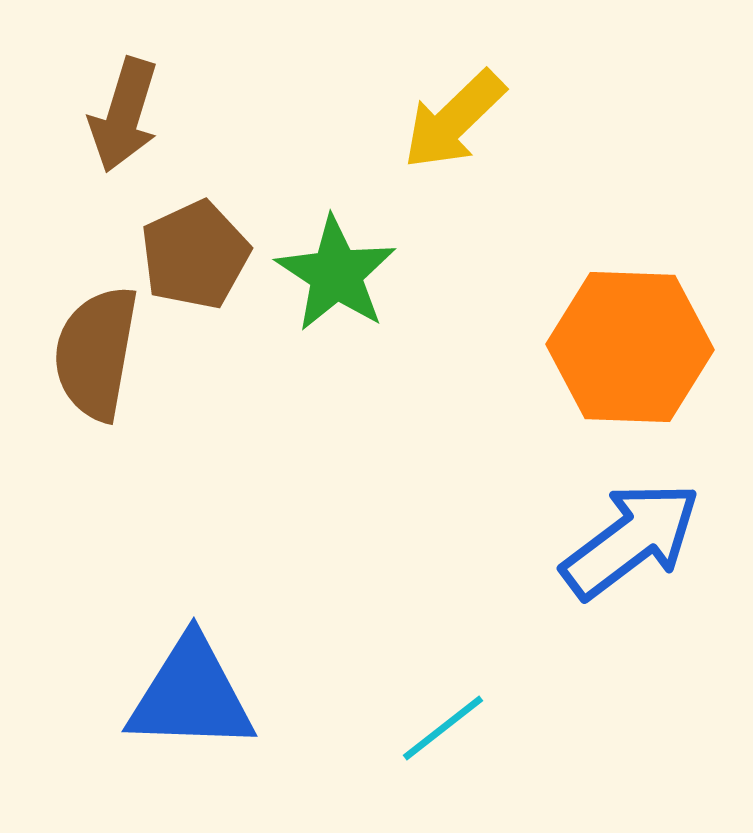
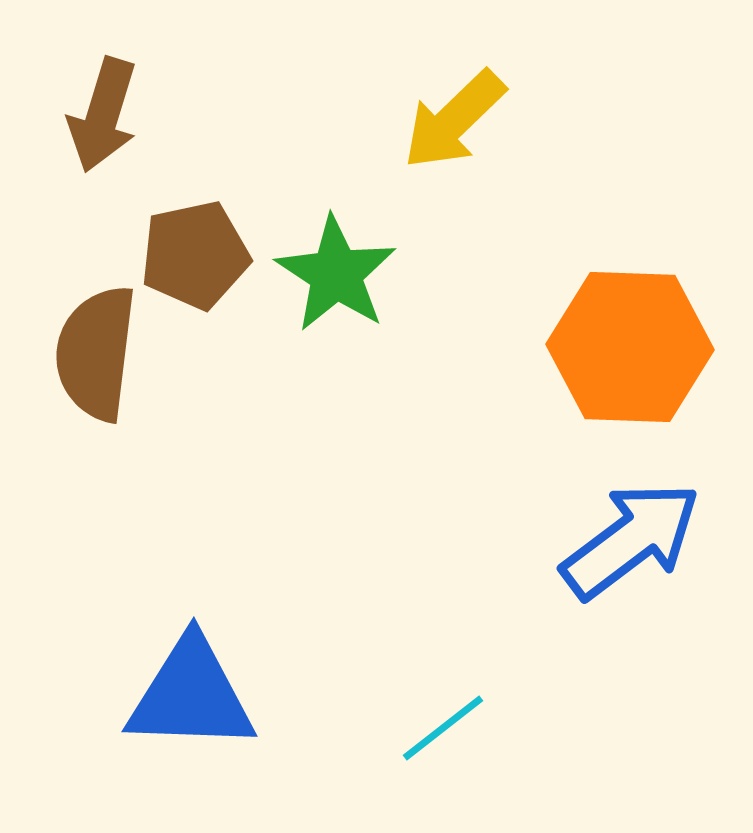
brown arrow: moved 21 px left
brown pentagon: rotated 13 degrees clockwise
brown semicircle: rotated 3 degrees counterclockwise
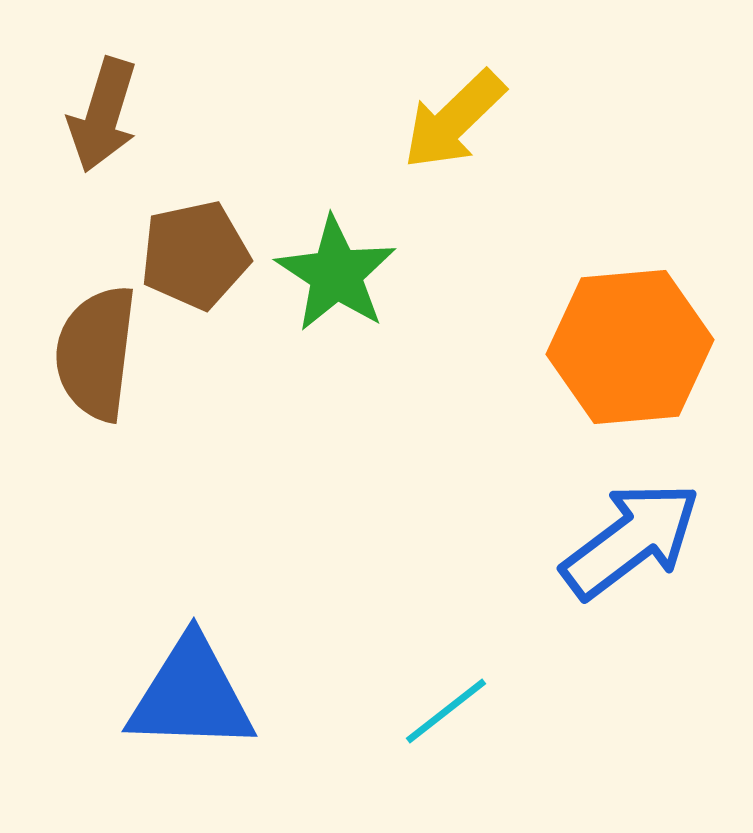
orange hexagon: rotated 7 degrees counterclockwise
cyan line: moved 3 px right, 17 px up
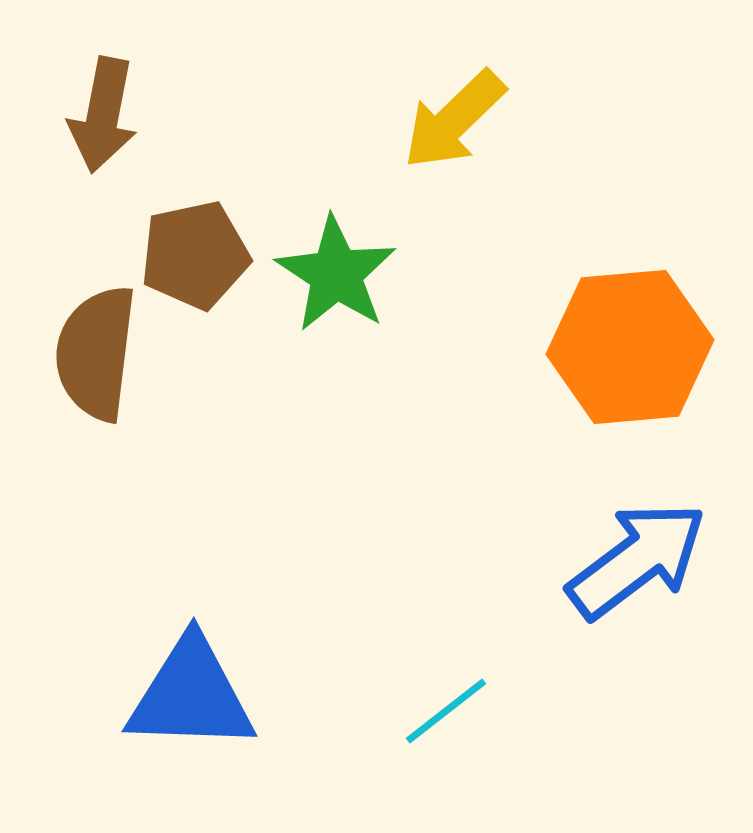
brown arrow: rotated 6 degrees counterclockwise
blue arrow: moved 6 px right, 20 px down
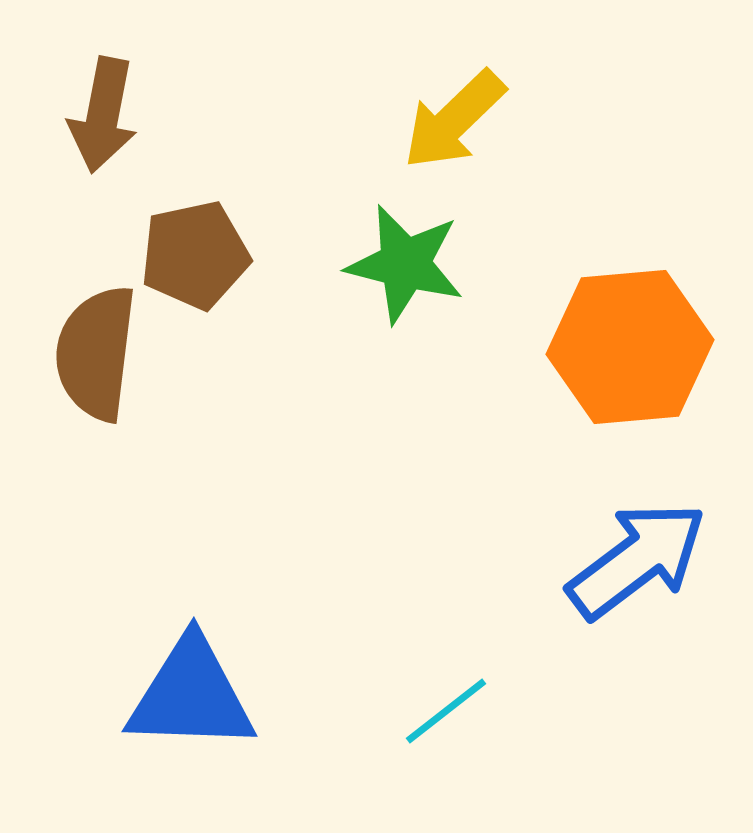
green star: moved 69 px right, 10 px up; rotated 19 degrees counterclockwise
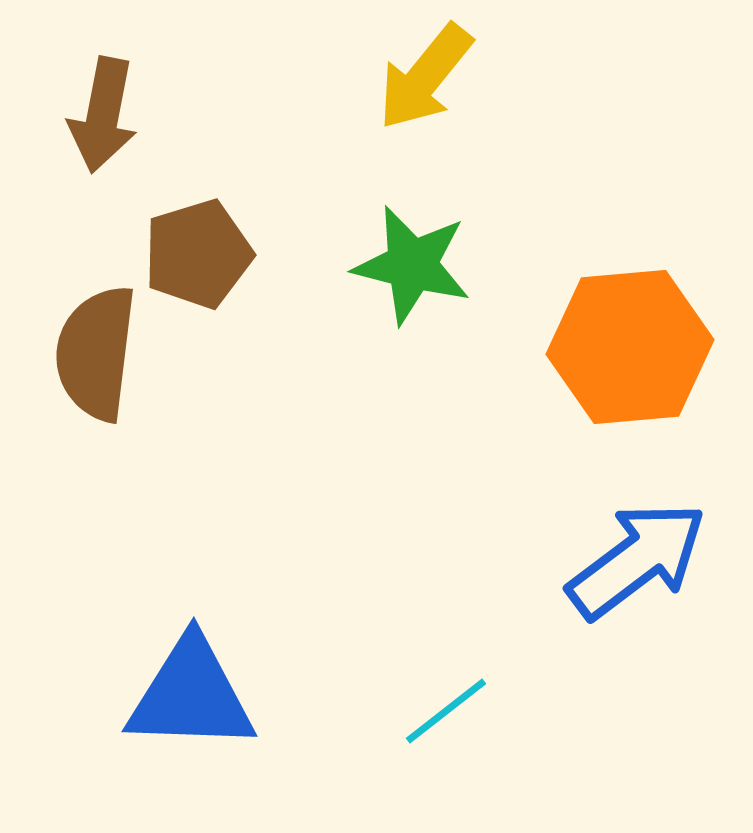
yellow arrow: moved 29 px left, 43 px up; rotated 7 degrees counterclockwise
brown pentagon: moved 3 px right, 1 px up; rotated 5 degrees counterclockwise
green star: moved 7 px right, 1 px down
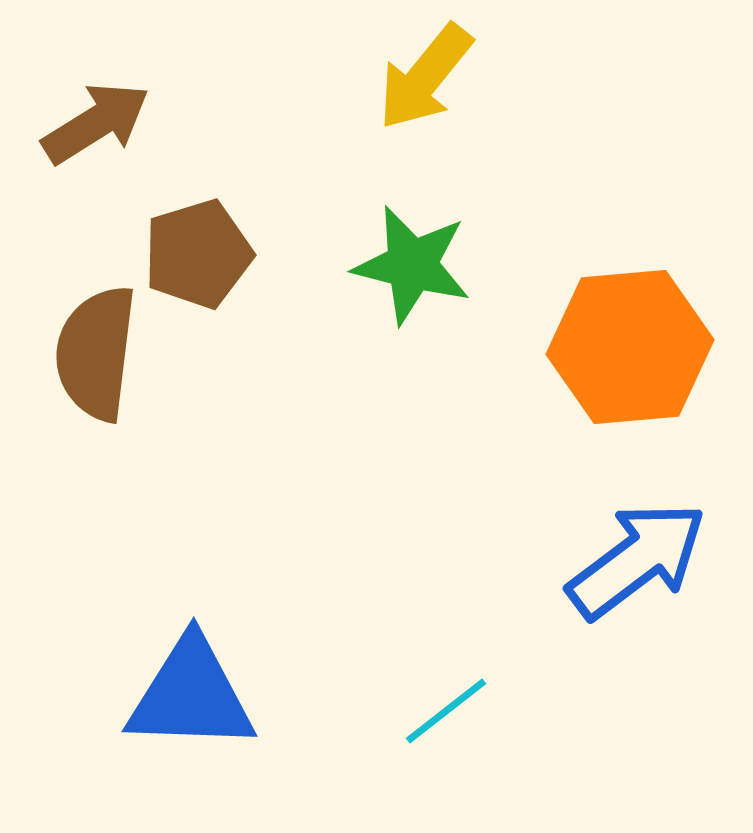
brown arrow: moved 7 px left, 8 px down; rotated 133 degrees counterclockwise
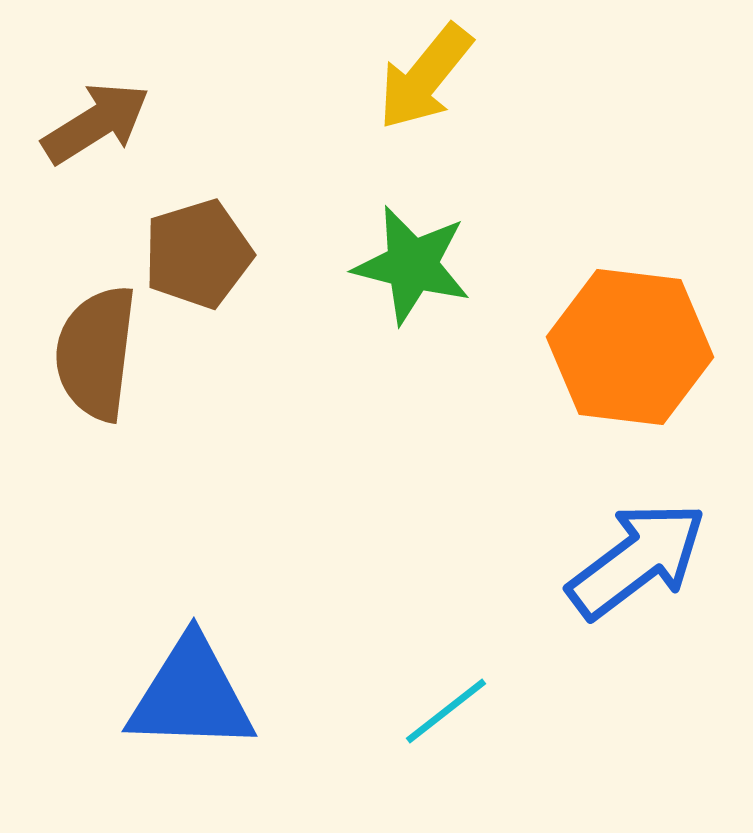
orange hexagon: rotated 12 degrees clockwise
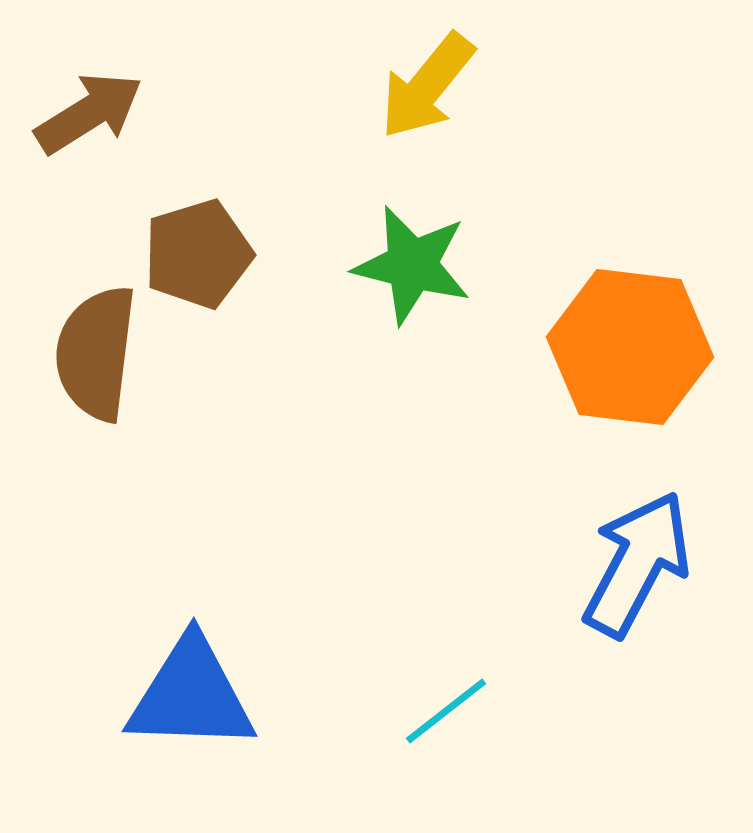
yellow arrow: moved 2 px right, 9 px down
brown arrow: moved 7 px left, 10 px up
blue arrow: moved 4 px down; rotated 25 degrees counterclockwise
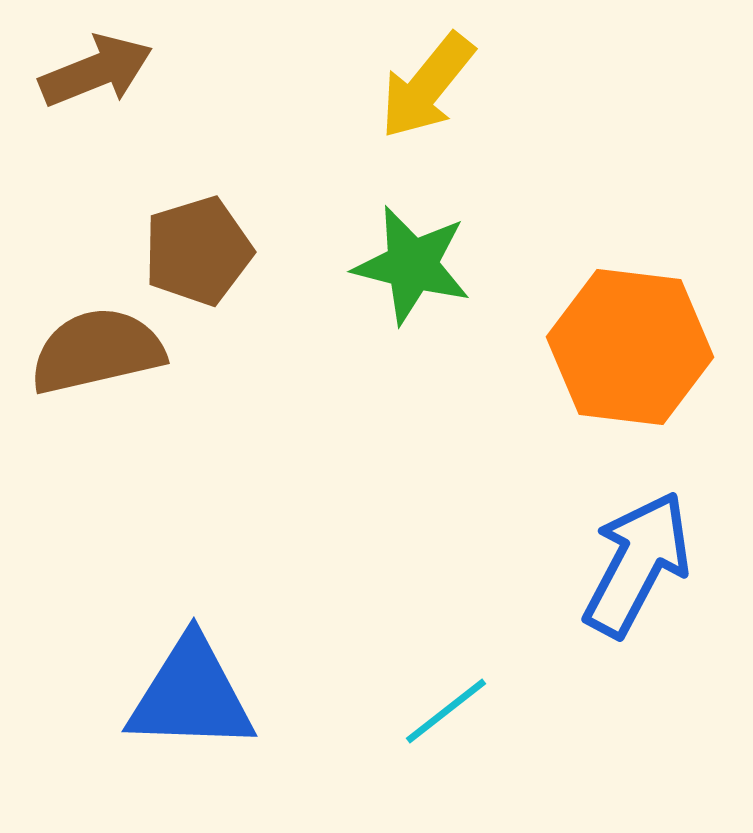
brown arrow: moved 7 px right, 42 px up; rotated 10 degrees clockwise
brown pentagon: moved 3 px up
brown semicircle: moved 1 px right, 2 px up; rotated 70 degrees clockwise
